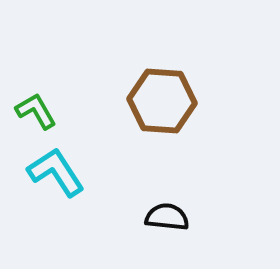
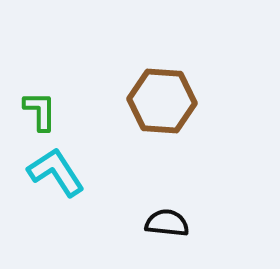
green L-shape: moved 4 px right; rotated 30 degrees clockwise
black semicircle: moved 6 px down
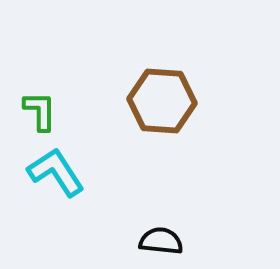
black semicircle: moved 6 px left, 18 px down
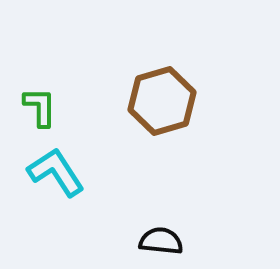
brown hexagon: rotated 20 degrees counterclockwise
green L-shape: moved 4 px up
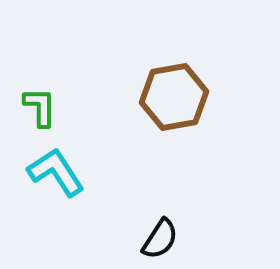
brown hexagon: moved 12 px right, 4 px up; rotated 6 degrees clockwise
black semicircle: moved 1 px left, 2 px up; rotated 117 degrees clockwise
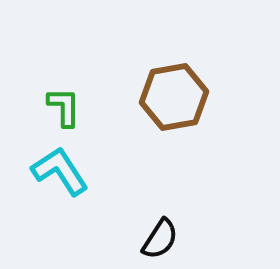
green L-shape: moved 24 px right
cyan L-shape: moved 4 px right, 1 px up
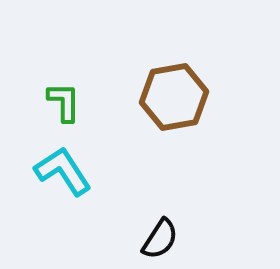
green L-shape: moved 5 px up
cyan L-shape: moved 3 px right
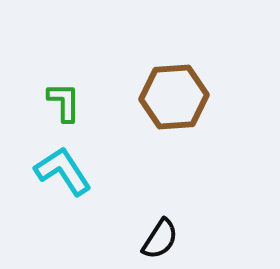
brown hexagon: rotated 6 degrees clockwise
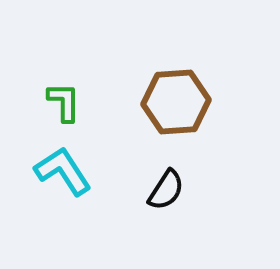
brown hexagon: moved 2 px right, 5 px down
black semicircle: moved 6 px right, 49 px up
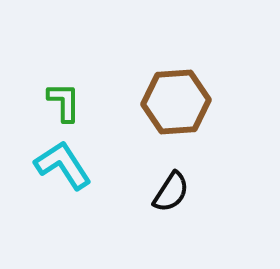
cyan L-shape: moved 6 px up
black semicircle: moved 5 px right, 2 px down
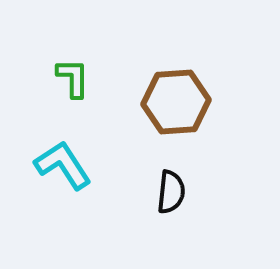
green L-shape: moved 9 px right, 24 px up
black semicircle: rotated 27 degrees counterclockwise
